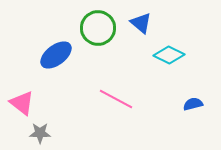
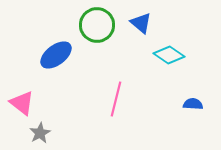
green circle: moved 1 px left, 3 px up
cyan diamond: rotated 8 degrees clockwise
pink line: rotated 76 degrees clockwise
blue semicircle: rotated 18 degrees clockwise
gray star: rotated 30 degrees counterclockwise
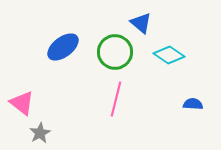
green circle: moved 18 px right, 27 px down
blue ellipse: moved 7 px right, 8 px up
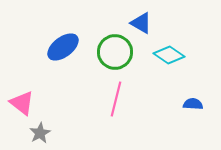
blue triangle: rotated 10 degrees counterclockwise
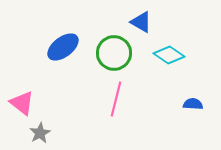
blue triangle: moved 1 px up
green circle: moved 1 px left, 1 px down
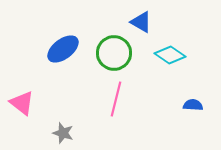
blue ellipse: moved 2 px down
cyan diamond: moved 1 px right
blue semicircle: moved 1 px down
gray star: moved 23 px right; rotated 25 degrees counterclockwise
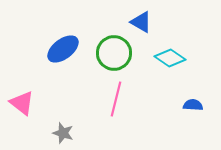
cyan diamond: moved 3 px down
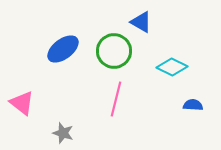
green circle: moved 2 px up
cyan diamond: moved 2 px right, 9 px down; rotated 8 degrees counterclockwise
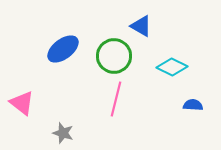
blue triangle: moved 4 px down
green circle: moved 5 px down
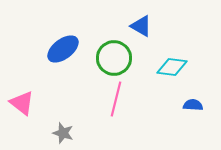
green circle: moved 2 px down
cyan diamond: rotated 20 degrees counterclockwise
